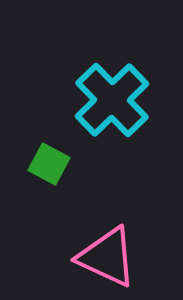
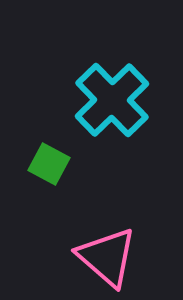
pink triangle: rotated 16 degrees clockwise
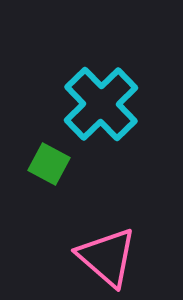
cyan cross: moved 11 px left, 4 px down
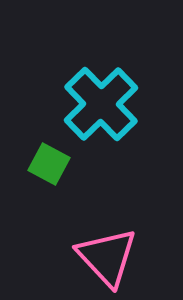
pink triangle: rotated 6 degrees clockwise
